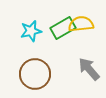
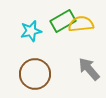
green rectangle: moved 7 px up
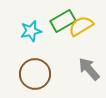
yellow semicircle: moved 2 px down; rotated 25 degrees counterclockwise
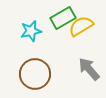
green rectangle: moved 3 px up
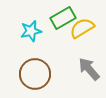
yellow semicircle: moved 1 px right, 2 px down
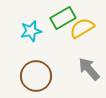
brown circle: moved 1 px right, 2 px down
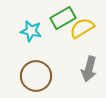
cyan star: rotated 25 degrees clockwise
gray arrow: rotated 125 degrees counterclockwise
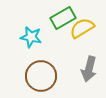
cyan star: moved 6 px down
brown circle: moved 5 px right
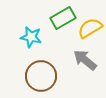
yellow semicircle: moved 8 px right
gray arrow: moved 4 px left, 9 px up; rotated 115 degrees clockwise
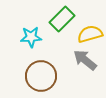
green rectangle: moved 1 px left, 1 px down; rotated 15 degrees counterclockwise
yellow semicircle: moved 6 px down; rotated 15 degrees clockwise
cyan star: rotated 15 degrees counterclockwise
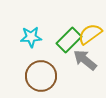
green rectangle: moved 7 px right, 21 px down
yellow semicircle: rotated 20 degrees counterclockwise
